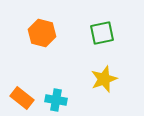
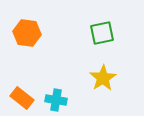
orange hexagon: moved 15 px left; rotated 8 degrees counterclockwise
yellow star: moved 1 px left, 1 px up; rotated 12 degrees counterclockwise
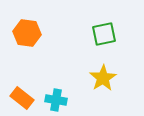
green square: moved 2 px right, 1 px down
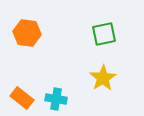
cyan cross: moved 1 px up
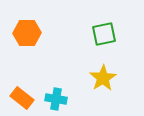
orange hexagon: rotated 8 degrees counterclockwise
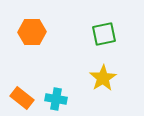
orange hexagon: moved 5 px right, 1 px up
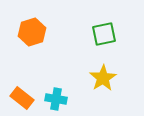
orange hexagon: rotated 16 degrees counterclockwise
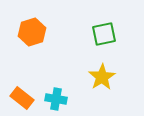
yellow star: moved 1 px left, 1 px up
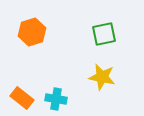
yellow star: rotated 28 degrees counterclockwise
